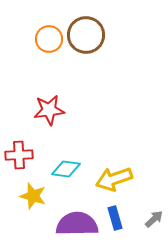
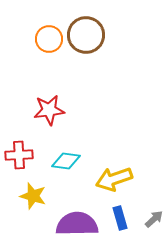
cyan diamond: moved 8 px up
blue rectangle: moved 5 px right
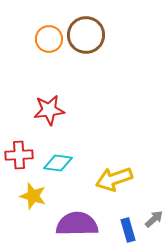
cyan diamond: moved 8 px left, 2 px down
blue rectangle: moved 8 px right, 12 px down
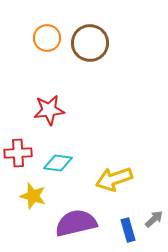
brown circle: moved 4 px right, 8 px down
orange circle: moved 2 px left, 1 px up
red cross: moved 1 px left, 2 px up
purple semicircle: moved 1 px left, 1 px up; rotated 12 degrees counterclockwise
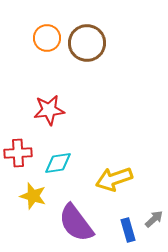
brown circle: moved 3 px left
cyan diamond: rotated 16 degrees counterclockwise
purple semicircle: rotated 114 degrees counterclockwise
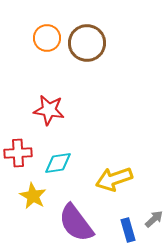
red star: rotated 16 degrees clockwise
yellow star: rotated 12 degrees clockwise
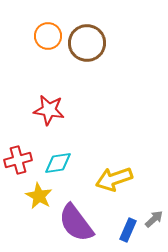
orange circle: moved 1 px right, 2 px up
red cross: moved 7 px down; rotated 12 degrees counterclockwise
yellow star: moved 6 px right
blue rectangle: rotated 40 degrees clockwise
